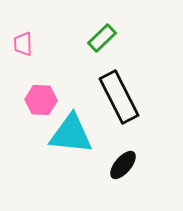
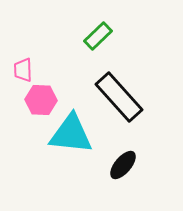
green rectangle: moved 4 px left, 2 px up
pink trapezoid: moved 26 px down
black rectangle: rotated 15 degrees counterclockwise
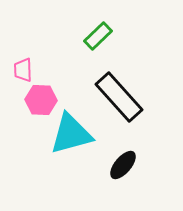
cyan triangle: rotated 21 degrees counterclockwise
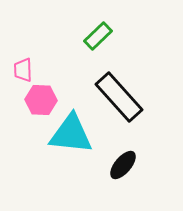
cyan triangle: rotated 21 degrees clockwise
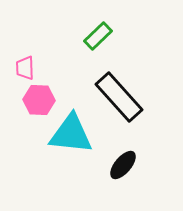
pink trapezoid: moved 2 px right, 2 px up
pink hexagon: moved 2 px left
